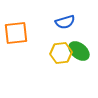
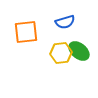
orange square: moved 10 px right, 1 px up
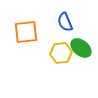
blue semicircle: rotated 84 degrees clockwise
green ellipse: moved 2 px right, 3 px up
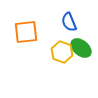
blue semicircle: moved 4 px right
yellow hexagon: moved 1 px right, 1 px up; rotated 25 degrees clockwise
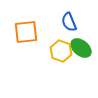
yellow hexagon: moved 1 px left, 1 px up
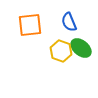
orange square: moved 4 px right, 7 px up
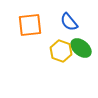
blue semicircle: rotated 18 degrees counterclockwise
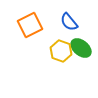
orange square: rotated 20 degrees counterclockwise
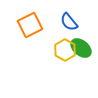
yellow hexagon: moved 4 px right, 1 px up; rotated 10 degrees clockwise
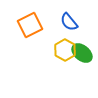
green ellipse: moved 1 px right, 5 px down
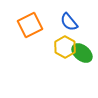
yellow hexagon: moved 3 px up
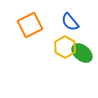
blue semicircle: moved 1 px right
